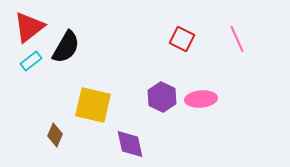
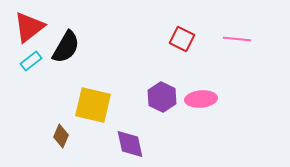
pink line: rotated 60 degrees counterclockwise
brown diamond: moved 6 px right, 1 px down
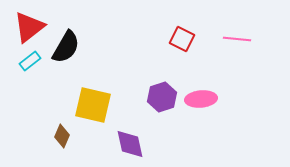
cyan rectangle: moved 1 px left
purple hexagon: rotated 16 degrees clockwise
brown diamond: moved 1 px right
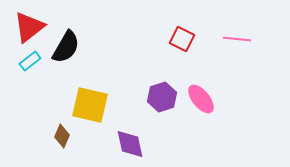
pink ellipse: rotated 56 degrees clockwise
yellow square: moved 3 px left
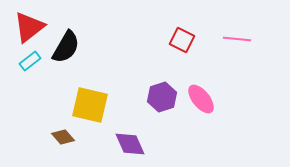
red square: moved 1 px down
brown diamond: moved 1 px right, 1 px down; rotated 65 degrees counterclockwise
purple diamond: rotated 12 degrees counterclockwise
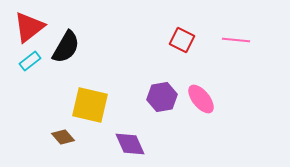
pink line: moved 1 px left, 1 px down
purple hexagon: rotated 8 degrees clockwise
